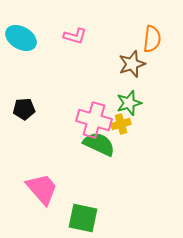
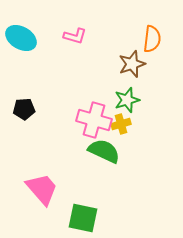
green star: moved 2 px left, 3 px up
green semicircle: moved 5 px right, 7 px down
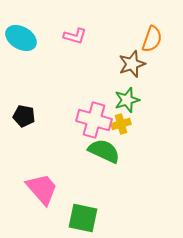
orange semicircle: rotated 12 degrees clockwise
black pentagon: moved 7 px down; rotated 15 degrees clockwise
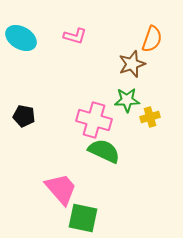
green star: rotated 15 degrees clockwise
yellow cross: moved 29 px right, 7 px up
pink trapezoid: moved 19 px right
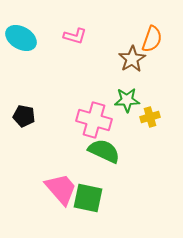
brown star: moved 5 px up; rotated 12 degrees counterclockwise
green square: moved 5 px right, 20 px up
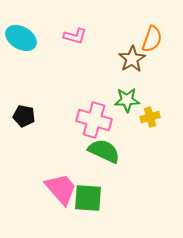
green square: rotated 8 degrees counterclockwise
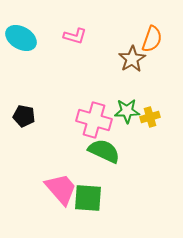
green star: moved 11 px down
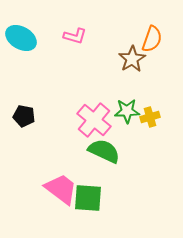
pink cross: rotated 24 degrees clockwise
pink trapezoid: rotated 12 degrees counterclockwise
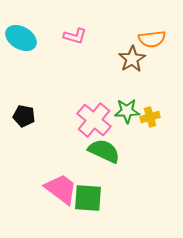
orange semicircle: rotated 64 degrees clockwise
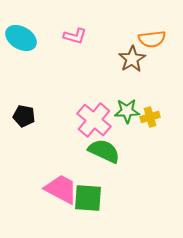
pink trapezoid: rotated 9 degrees counterclockwise
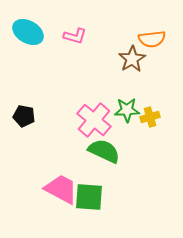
cyan ellipse: moved 7 px right, 6 px up
green star: moved 1 px up
green square: moved 1 px right, 1 px up
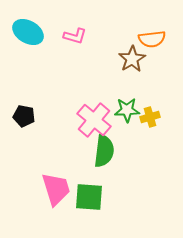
green semicircle: rotated 72 degrees clockwise
pink trapezoid: moved 5 px left; rotated 45 degrees clockwise
